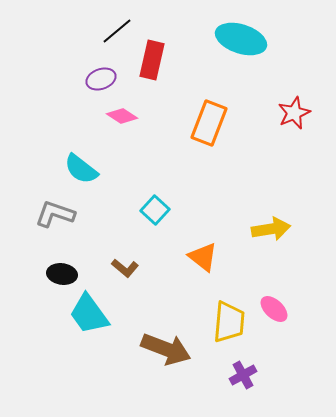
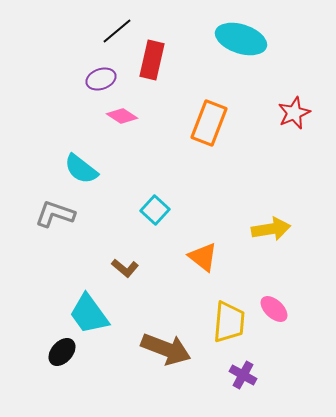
black ellipse: moved 78 px down; rotated 56 degrees counterclockwise
purple cross: rotated 32 degrees counterclockwise
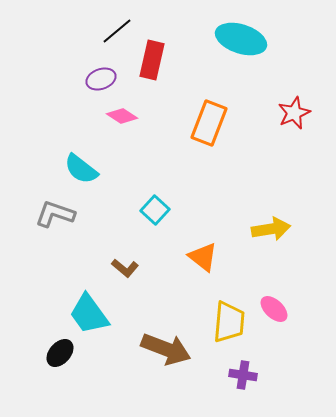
black ellipse: moved 2 px left, 1 px down
purple cross: rotated 20 degrees counterclockwise
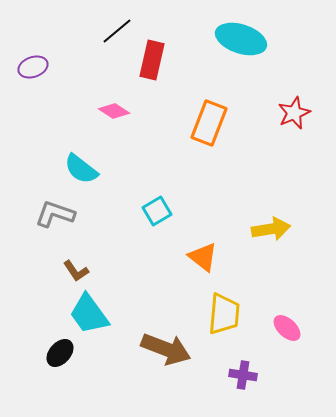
purple ellipse: moved 68 px left, 12 px up
pink diamond: moved 8 px left, 5 px up
cyan square: moved 2 px right, 1 px down; rotated 16 degrees clockwise
brown L-shape: moved 49 px left, 3 px down; rotated 16 degrees clockwise
pink ellipse: moved 13 px right, 19 px down
yellow trapezoid: moved 5 px left, 8 px up
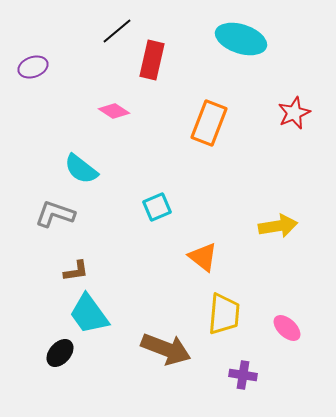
cyan square: moved 4 px up; rotated 8 degrees clockwise
yellow arrow: moved 7 px right, 3 px up
brown L-shape: rotated 64 degrees counterclockwise
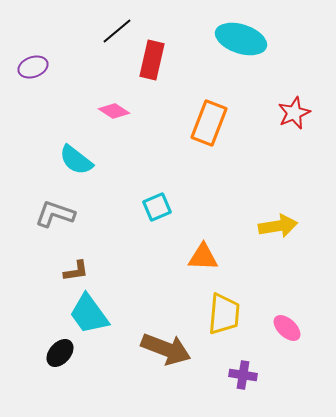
cyan semicircle: moved 5 px left, 9 px up
orange triangle: rotated 36 degrees counterclockwise
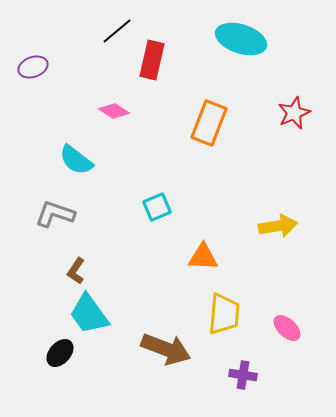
brown L-shape: rotated 132 degrees clockwise
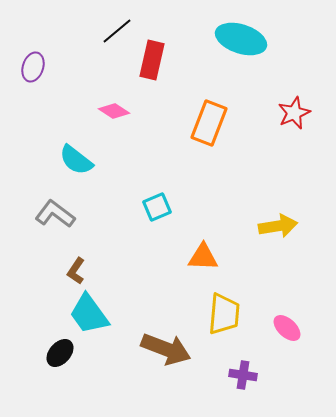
purple ellipse: rotated 52 degrees counterclockwise
gray L-shape: rotated 18 degrees clockwise
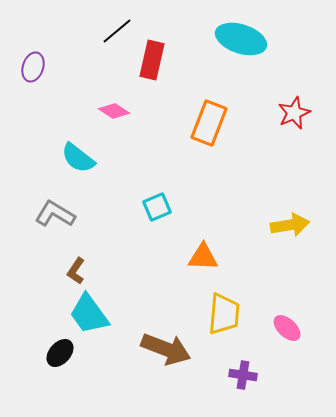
cyan semicircle: moved 2 px right, 2 px up
gray L-shape: rotated 6 degrees counterclockwise
yellow arrow: moved 12 px right, 1 px up
